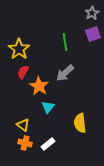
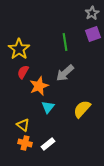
orange star: rotated 18 degrees clockwise
yellow semicircle: moved 2 px right, 14 px up; rotated 48 degrees clockwise
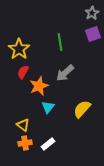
green line: moved 5 px left
orange cross: rotated 24 degrees counterclockwise
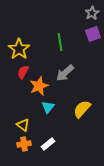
orange cross: moved 1 px left, 1 px down
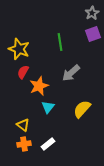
yellow star: rotated 15 degrees counterclockwise
gray arrow: moved 6 px right
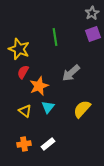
green line: moved 5 px left, 5 px up
yellow triangle: moved 2 px right, 14 px up
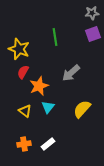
gray star: rotated 24 degrees clockwise
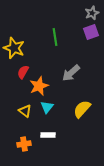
gray star: rotated 16 degrees counterclockwise
purple square: moved 2 px left, 2 px up
yellow star: moved 5 px left, 1 px up
cyan triangle: moved 1 px left
white rectangle: moved 9 px up; rotated 40 degrees clockwise
